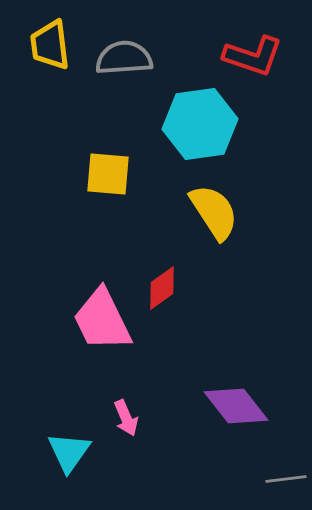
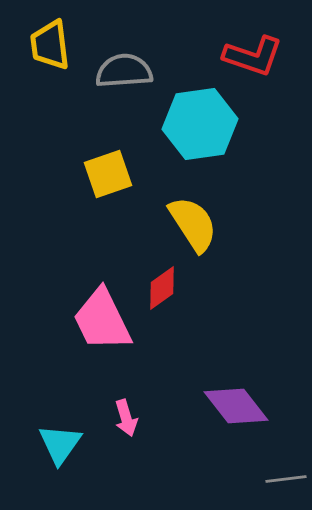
gray semicircle: moved 13 px down
yellow square: rotated 24 degrees counterclockwise
yellow semicircle: moved 21 px left, 12 px down
pink arrow: rotated 6 degrees clockwise
cyan triangle: moved 9 px left, 8 px up
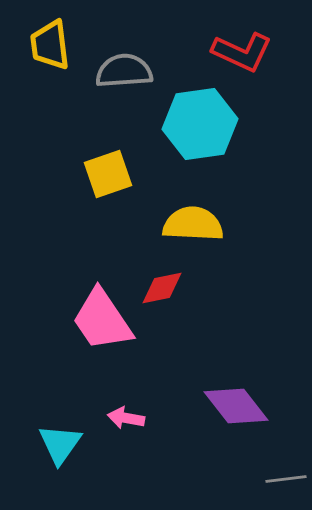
red L-shape: moved 11 px left, 4 px up; rotated 6 degrees clockwise
yellow semicircle: rotated 54 degrees counterclockwise
red diamond: rotated 24 degrees clockwise
pink trapezoid: rotated 8 degrees counterclockwise
pink arrow: rotated 117 degrees clockwise
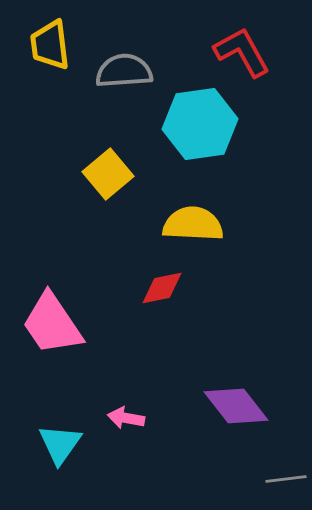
red L-shape: rotated 144 degrees counterclockwise
yellow square: rotated 21 degrees counterclockwise
pink trapezoid: moved 50 px left, 4 px down
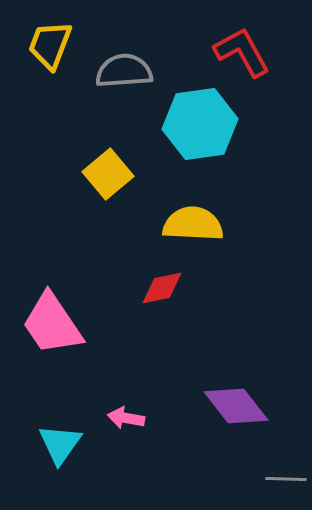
yellow trapezoid: rotated 28 degrees clockwise
gray line: rotated 9 degrees clockwise
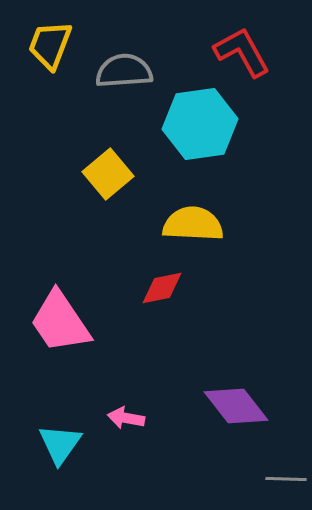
pink trapezoid: moved 8 px right, 2 px up
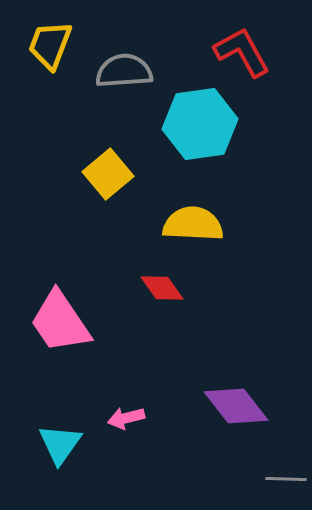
red diamond: rotated 66 degrees clockwise
pink arrow: rotated 24 degrees counterclockwise
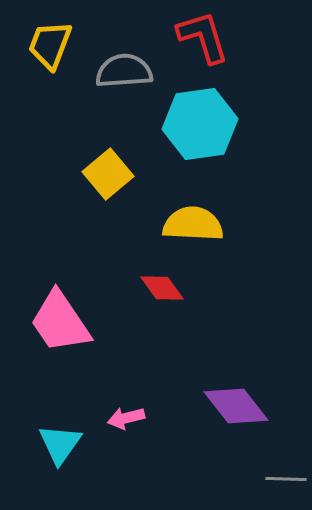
red L-shape: moved 39 px left, 15 px up; rotated 12 degrees clockwise
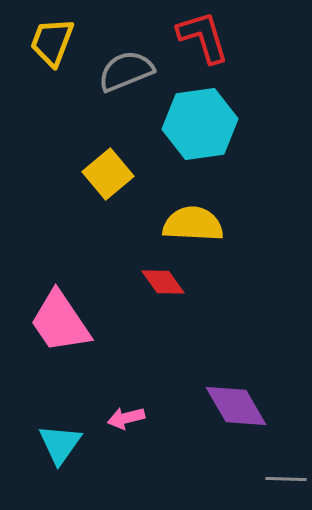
yellow trapezoid: moved 2 px right, 3 px up
gray semicircle: moved 2 px right; rotated 18 degrees counterclockwise
red diamond: moved 1 px right, 6 px up
purple diamond: rotated 8 degrees clockwise
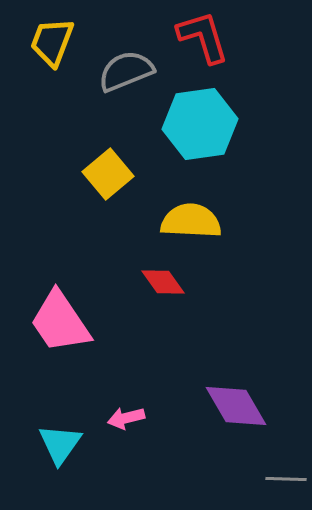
yellow semicircle: moved 2 px left, 3 px up
